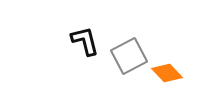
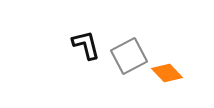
black L-shape: moved 1 px right, 4 px down
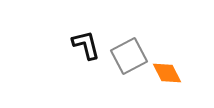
orange diamond: rotated 16 degrees clockwise
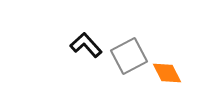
black L-shape: rotated 28 degrees counterclockwise
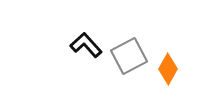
orange diamond: moved 1 px right, 4 px up; rotated 56 degrees clockwise
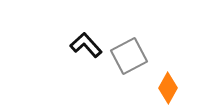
orange diamond: moved 19 px down
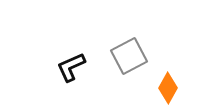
black L-shape: moved 15 px left, 22 px down; rotated 72 degrees counterclockwise
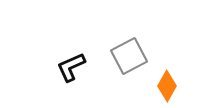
orange diamond: moved 1 px left, 2 px up
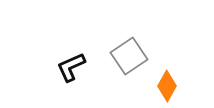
gray square: rotated 6 degrees counterclockwise
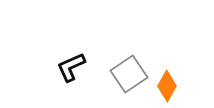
gray square: moved 18 px down
